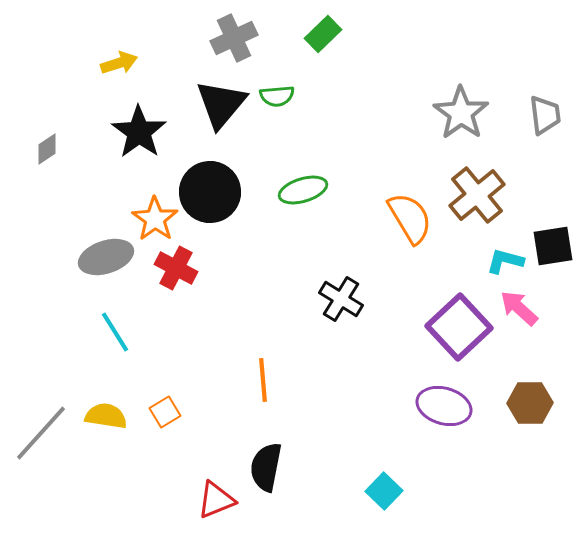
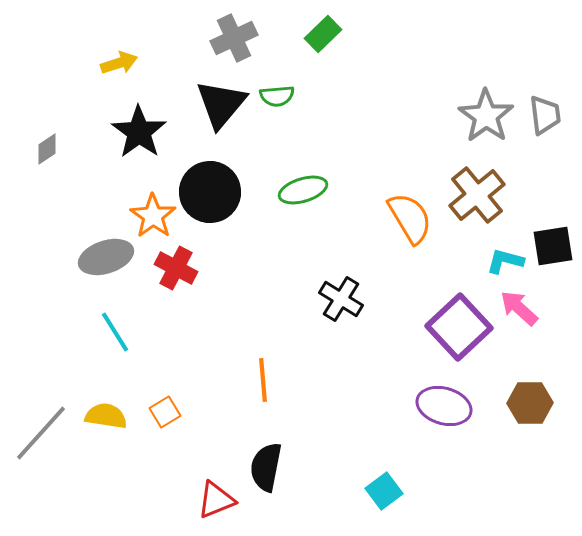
gray star: moved 25 px right, 3 px down
orange star: moved 2 px left, 3 px up
cyan square: rotated 9 degrees clockwise
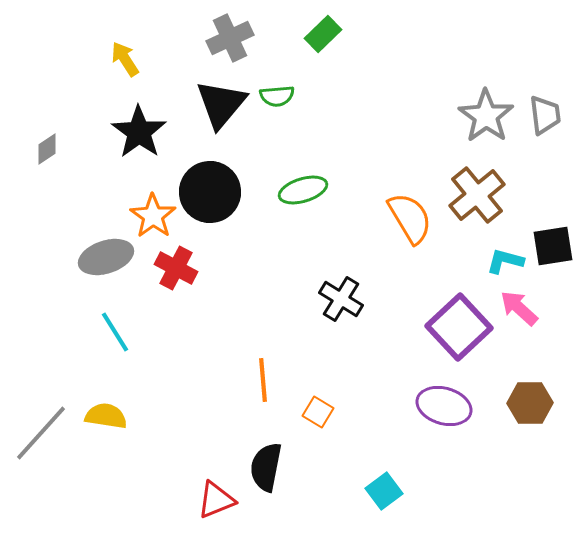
gray cross: moved 4 px left
yellow arrow: moved 6 px right, 4 px up; rotated 105 degrees counterclockwise
orange square: moved 153 px right; rotated 28 degrees counterclockwise
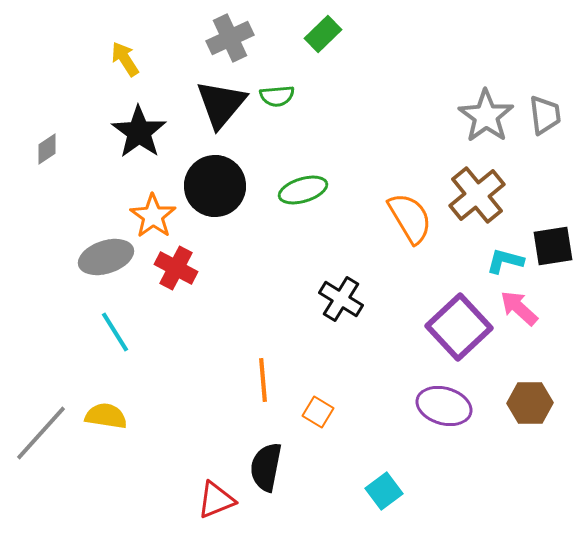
black circle: moved 5 px right, 6 px up
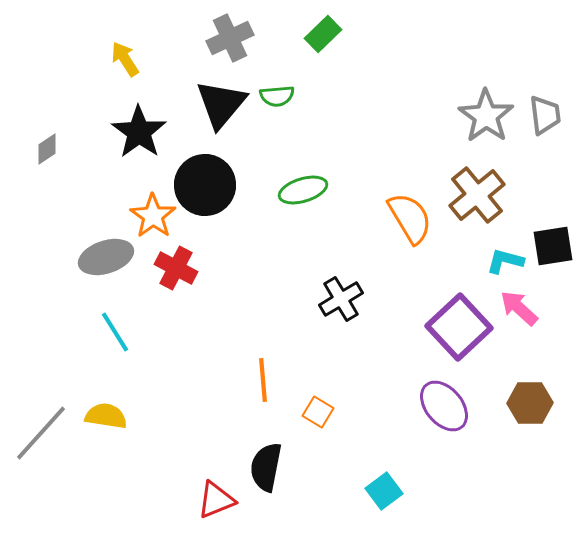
black circle: moved 10 px left, 1 px up
black cross: rotated 27 degrees clockwise
purple ellipse: rotated 34 degrees clockwise
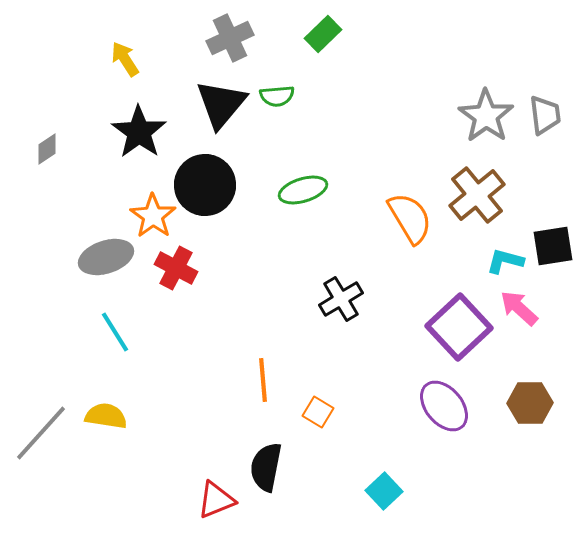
cyan square: rotated 6 degrees counterclockwise
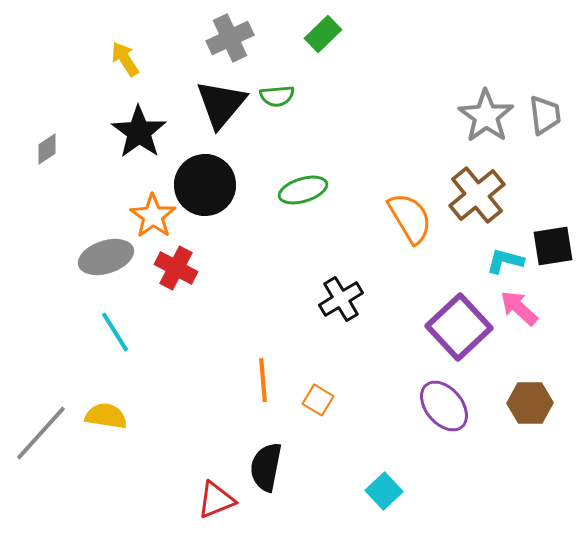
orange square: moved 12 px up
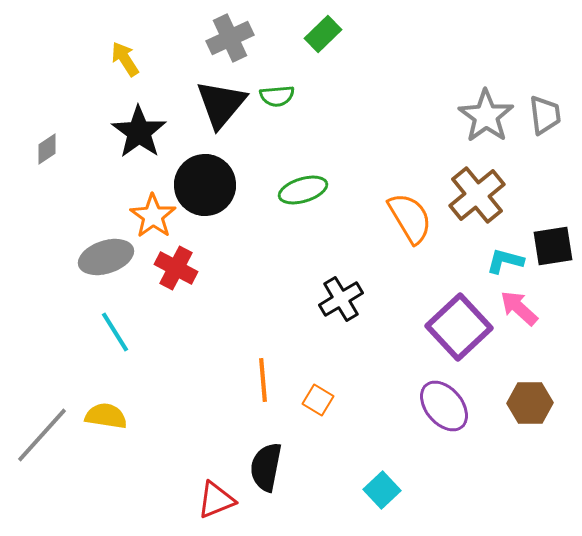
gray line: moved 1 px right, 2 px down
cyan square: moved 2 px left, 1 px up
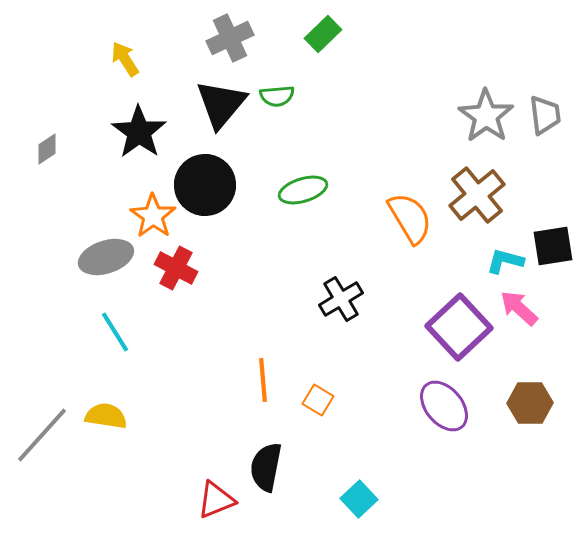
cyan square: moved 23 px left, 9 px down
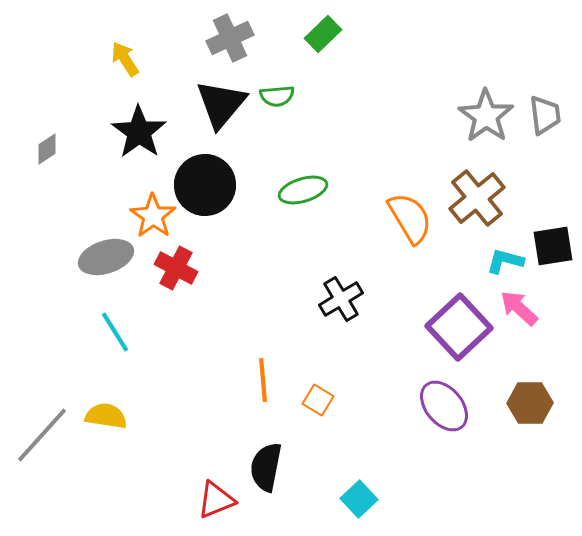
brown cross: moved 3 px down
